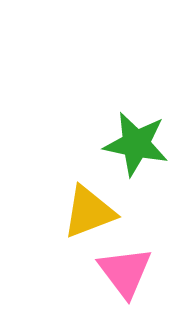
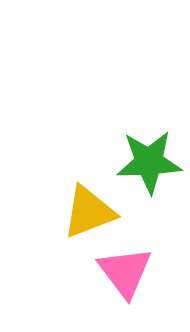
green star: moved 13 px right, 18 px down; rotated 14 degrees counterclockwise
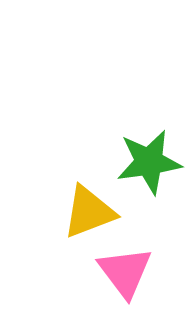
green star: rotated 6 degrees counterclockwise
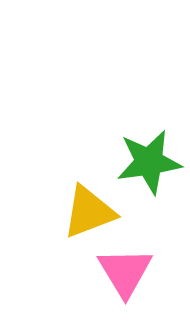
pink triangle: rotated 6 degrees clockwise
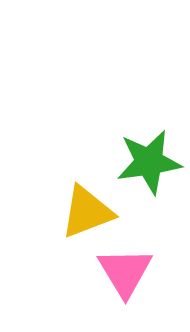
yellow triangle: moved 2 px left
